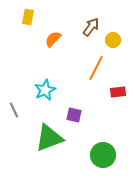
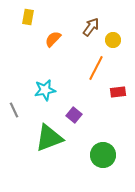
cyan star: rotated 15 degrees clockwise
purple square: rotated 28 degrees clockwise
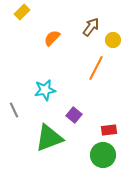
yellow rectangle: moved 6 px left, 5 px up; rotated 35 degrees clockwise
orange semicircle: moved 1 px left, 1 px up
red rectangle: moved 9 px left, 38 px down
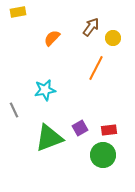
yellow rectangle: moved 4 px left; rotated 35 degrees clockwise
yellow circle: moved 2 px up
purple square: moved 6 px right, 13 px down; rotated 21 degrees clockwise
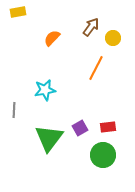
gray line: rotated 28 degrees clockwise
red rectangle: moved 1 px left, 3 px up
green triangle: rotated 32 degrees counterclockwise
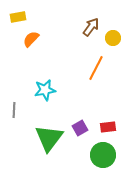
yellow rectangle: moved 5 px down
orange semicircle: moved 21 px left, 1 px down
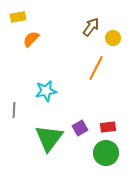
cyan star: moved 1 px right, 1 px down
green circle: moved 3 px right, 2 px up
